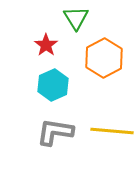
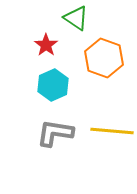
green triangle: rotated 24 degrees counterclockwise
orange hexagon: rotated 12 degrees counterclockwise
gray L-shape: moved 1 px down
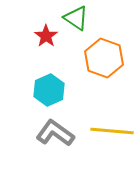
red star: moved 9 px up
cyan hexagon: moved 4 px left, 5 px down
gray L-shape: rotated 27 degrees clockwise
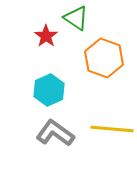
yellow line: moved 2 px up
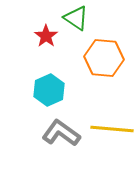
orange hexagon: rotated 15 degrees counterclockwise
gray L-shape: moved 6 px right
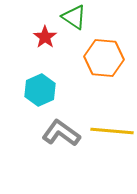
green triangle: moved 2 px left, 1 px up
red star: moved 1 px left, 1 px down
cyan hexagon: moved 9 px left
yellow line: moved 2 px down
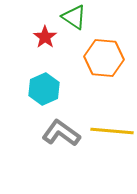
cyan hexagon: moved 4 px right, 1 px up
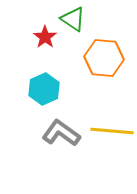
green triangle: moved 1 px left, 2 px down
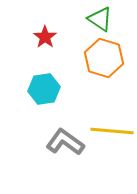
green triangle: moved 27 px right
orange hexagon: rotated 12 degrees clockwise
cyan hexagon: rotated 16 degrees clockwise
gray L-shape: moved 4 px right, 9 px down
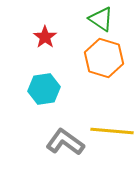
green triangle: moved 1 px right
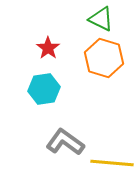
green triangle: rotated 8 degrees counterclockwise
red star: moved 3 px right, 11 px down
yellow line: moved 32 px down
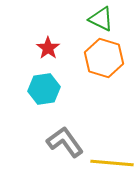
gray L-shape: rotated 18 degrees clockwise
